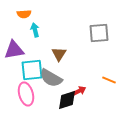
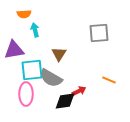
pink ellipse: rotated 15 degrees clockwise
black diamond: moved 2 px left, 1 px down; rotated 10 degrees clockwise
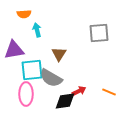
cyan arrow: moved 2 px right
orange line: moved 12 px down
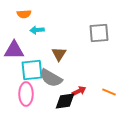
cyan arrow: rotated 80 degrees counterclockwise
purple triangle: rotated 10 degrees clockwise
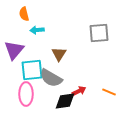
orange semicircle: rotated 80 degrees clockwise
purple triangle: rotated 50 degrees counterclockwise
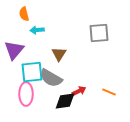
cyan square: moved 2 px down
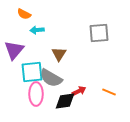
orange semicircle: rotated 48 degrees counterclockwise
pink ellipse: moved 10 px right
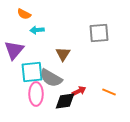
brown triangle: moved 4 px right
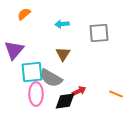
orange semicircle: rotated 112 degrees clockwise
cyan arrow: moved 25 px right, 6 px up
orange line: moved 7 px right, 2 px down
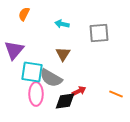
orange semicircle: rotated 24 degrees counterclockwise
cyan arrow: rotated 16 degrees clockwise
cyan square: rotated 15 degrees clockwise
